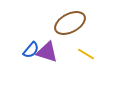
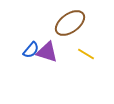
brown ellipse: rotated 8 degrees counterclockwise
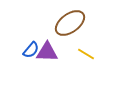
purple triangle: rotated 15 degrees counterclockwise
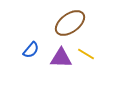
purple triangle: moved 14 px right, 6 px down
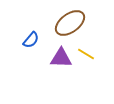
blue semicircle: moved 10 px up
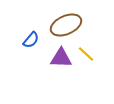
brown ellipse: moved 4 px left, 2 px down; rotated 12 degrees clockwise
yellow line: rotated 12 degrees clockwise
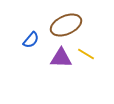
yellow line: rotated 12 degrees counterclockwise
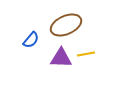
yellow line: rotated 42 degrees counterclockwise
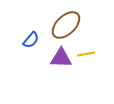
brown ellipse: rotated 20 degrees counterclockwise
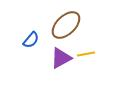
purple triangle: rotated 30 degrees counterclockwise
